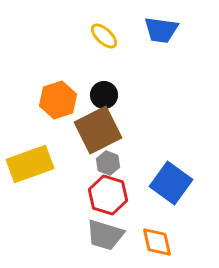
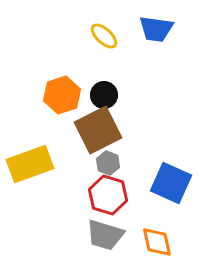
blue trapezoid: moved 5 px left, 1 px up
orange hexagon: moved 4 px right, 5 px up
blue square: rotated 12 degrees counterclockwise
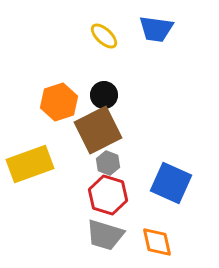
orange hexagon: moved 3 px left, 7 px down
